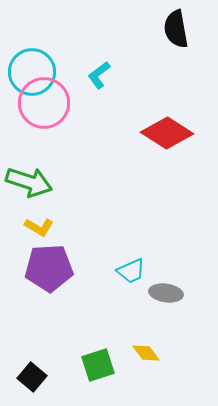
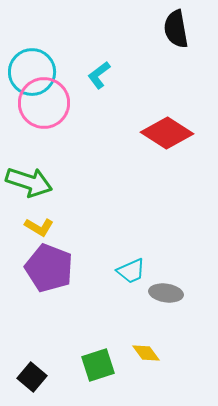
purple pentagon: rotated 24 degrees clockwise
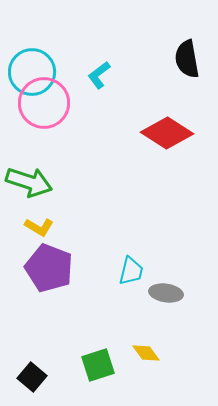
black semicircle: moved 11 px right, 30 px down
cyan trapezoid: rotated 52 degrees counterclockwise
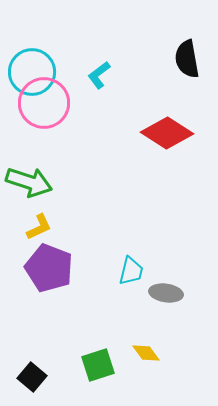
yellow L-shape: rotated 56 degrees counterclockwise
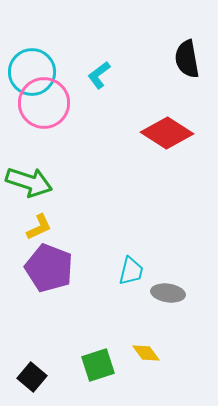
gray ellipse: moved 2 px right
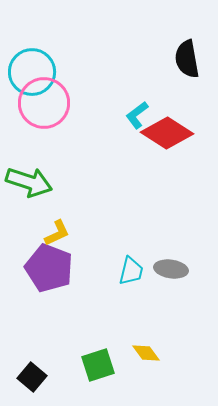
cyan L-shape: moved 38 px right, 40 px down
yellow L-shape: moved 18 px right, 6 px down
gray ellipse: moved 3 px right, 24 px up
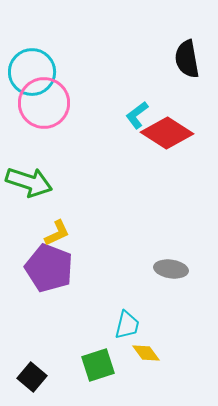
cyan trapezoid: moved 4 px left, 54 px down
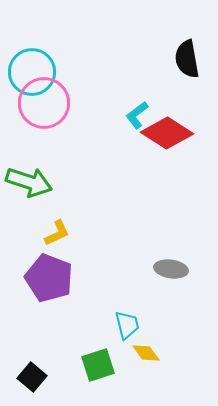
purple pentagon: moved 10 px down
cyan trapezoid: rotated 28 degrees counterclockwise
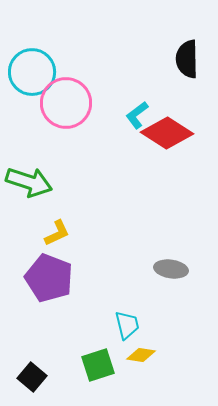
black semicircle: rotated 9 degrees clockwise
pink circle: moved 22 px right
yellow diamond: moved 5 px left, 2 px down; rotated 44 degrees counterclockwise
